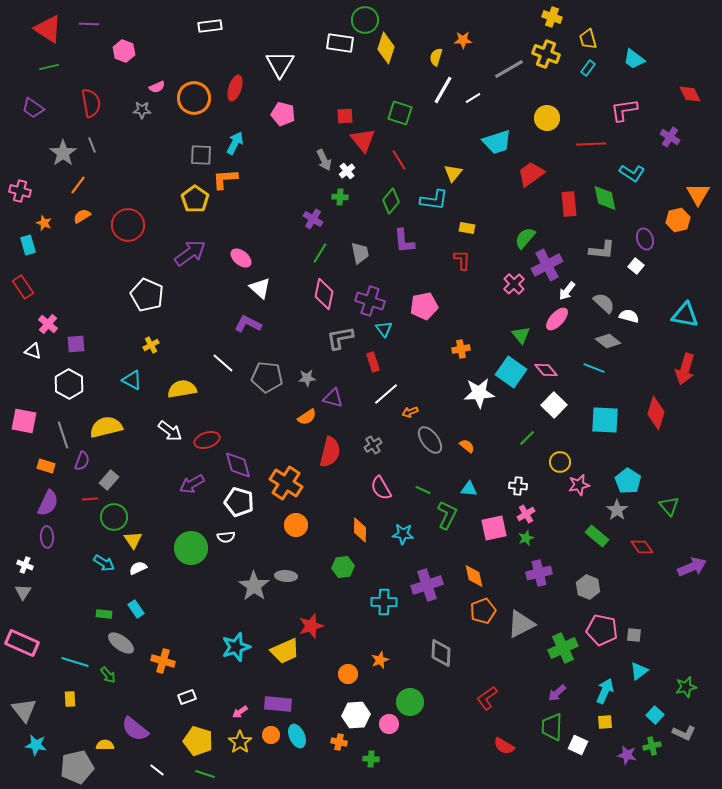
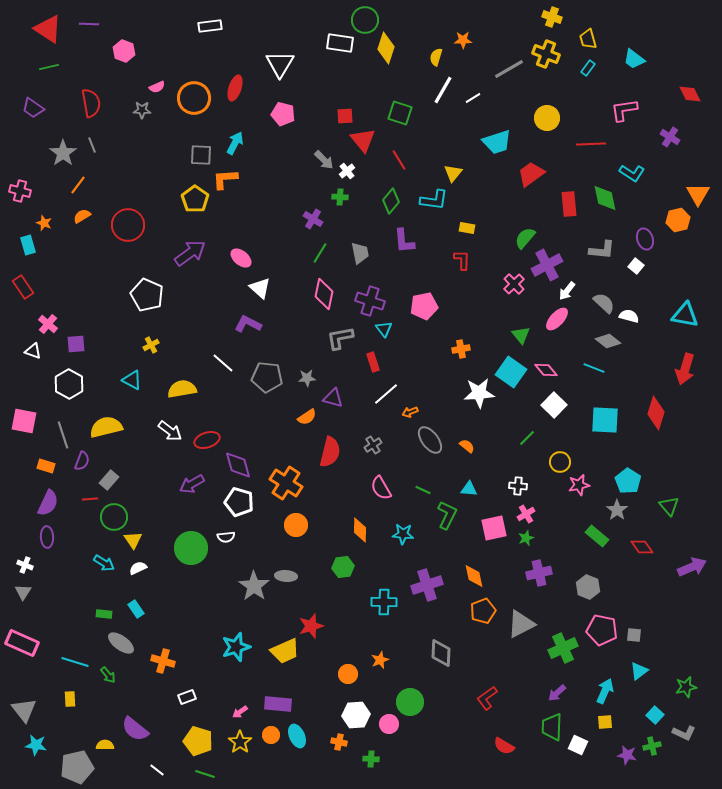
gray arrow at (324, 160): rotated 20 degrees counterclockwise
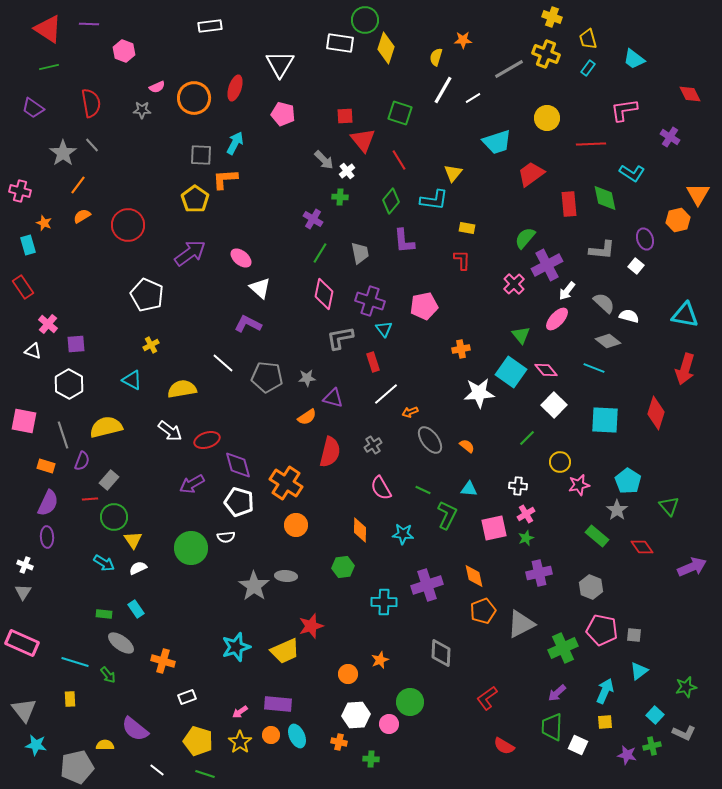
gray line at (92, 145): rotated 21 degrees counterclockwise
gray hexagon at (588, 587): moved 3 px right
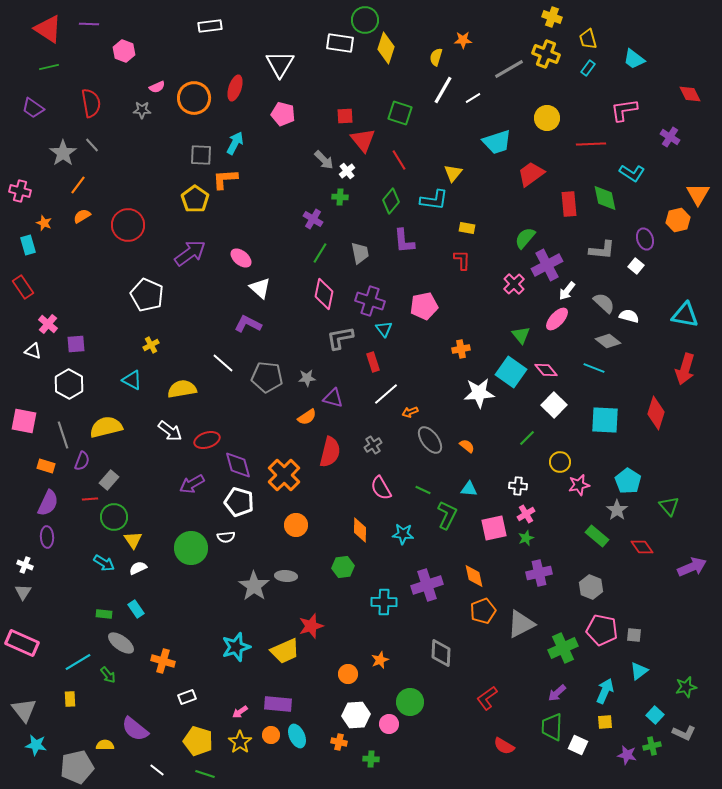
orange cross at (286, 483): moved 2 px left, 8 px up; rotated 12 degrees clockwise
cyan line at (75, 662): moved 3 px right; rotated 48 degrees counterclockwise
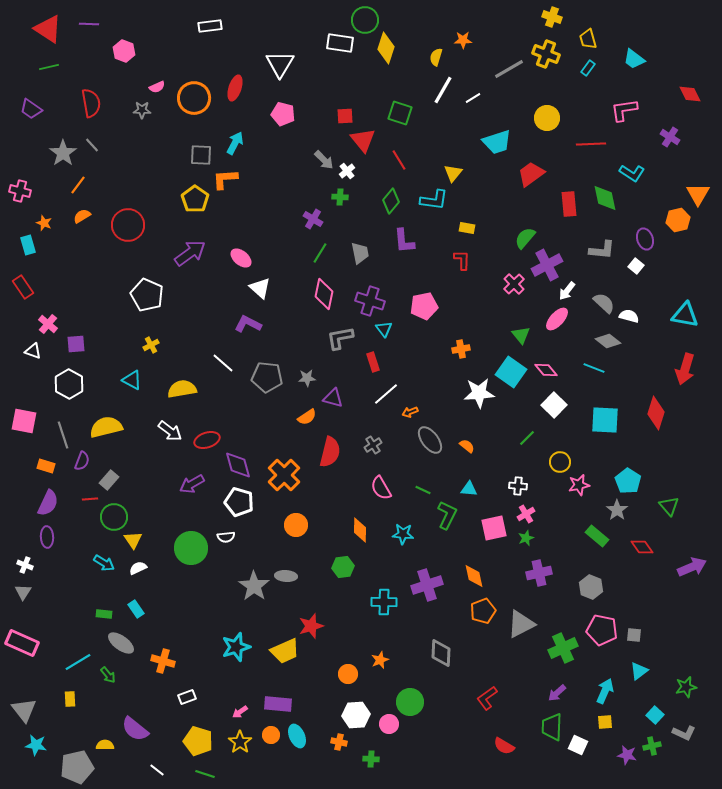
purple trapezoid at (33, 108): moved 2 px left, 1 px down
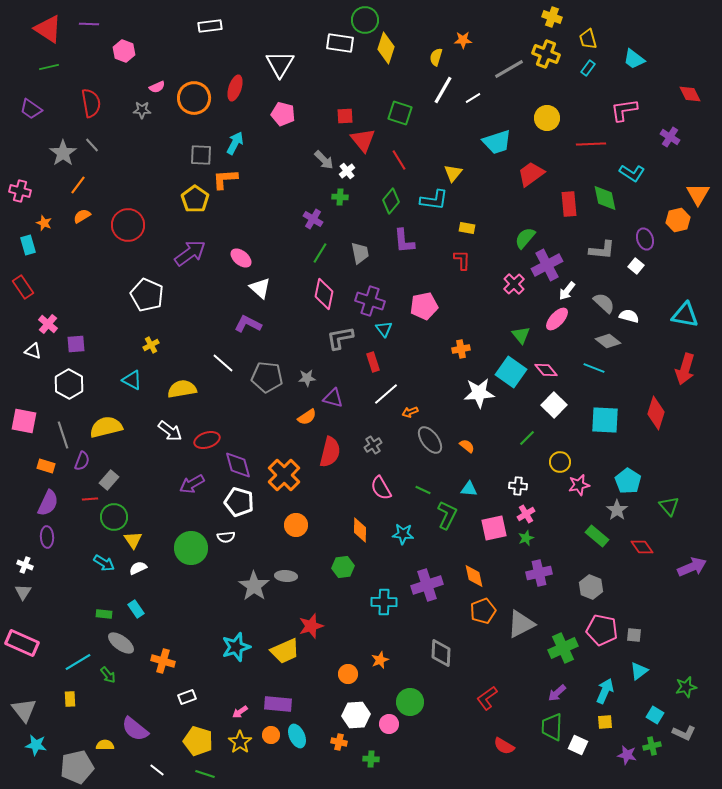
cyan square at (655, 715): rotated 12 degrees counterclockwise
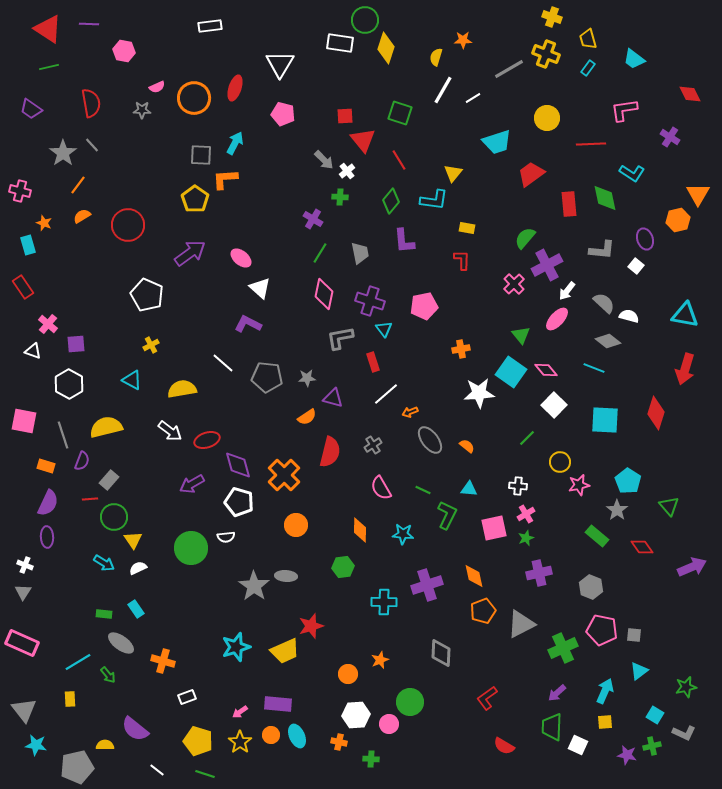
pink hexagon at (124, 51): rotated 10 degrees counterclockwise
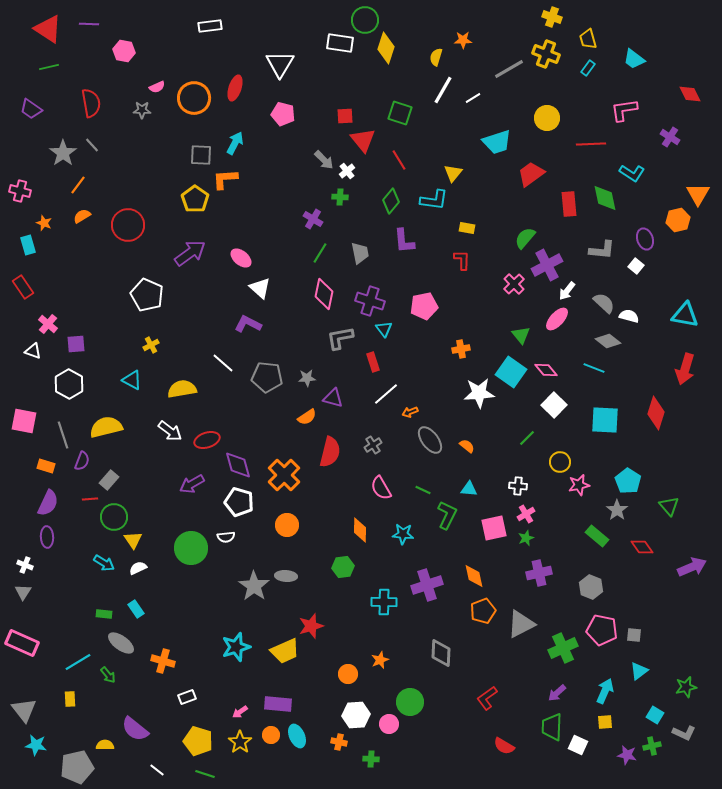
orange circle at (296, 525): moved 9 px left
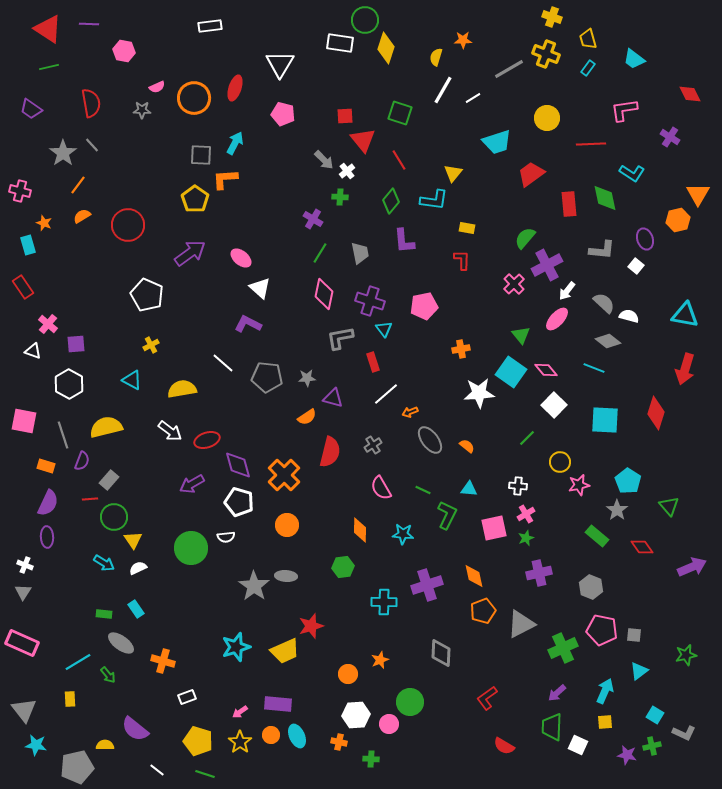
green star at (686, 687): moved 32 px up
